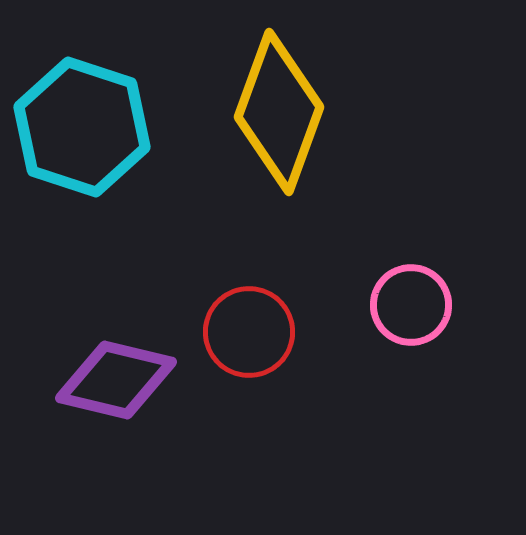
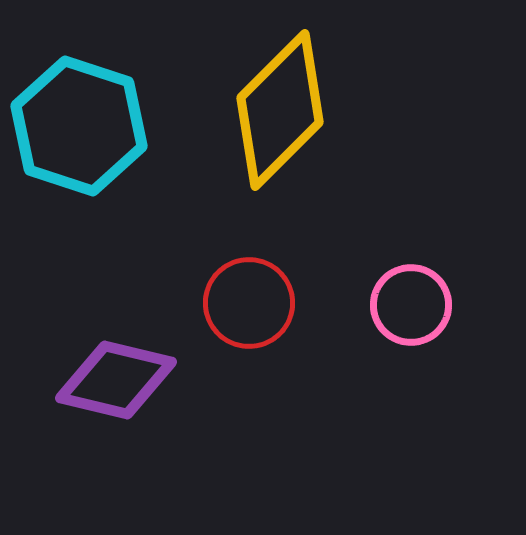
yellow diamond: moved 1 px right, 2 px up; rotated 25 degrees clockwise
cyan hexagon: moved 3 px left, 1 px up
red circle: moved 29 px up
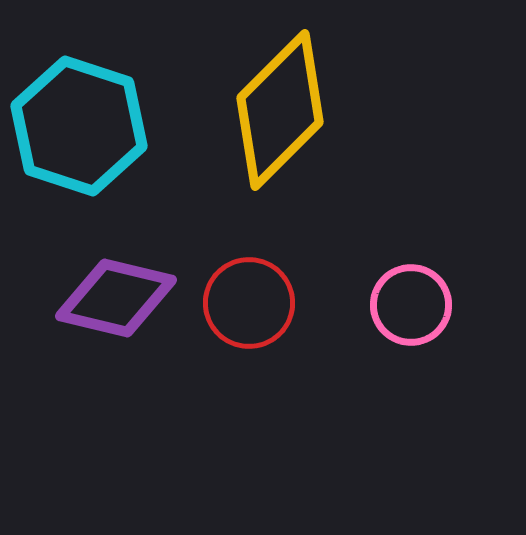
purple diamond: moved 82 px up
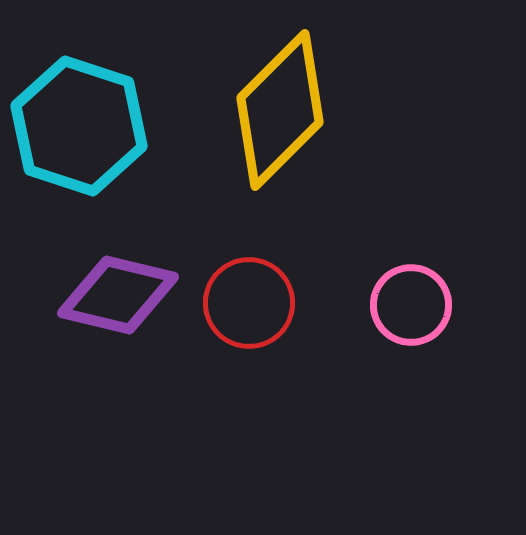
purple diamond: moved 2 px right, 3 px up
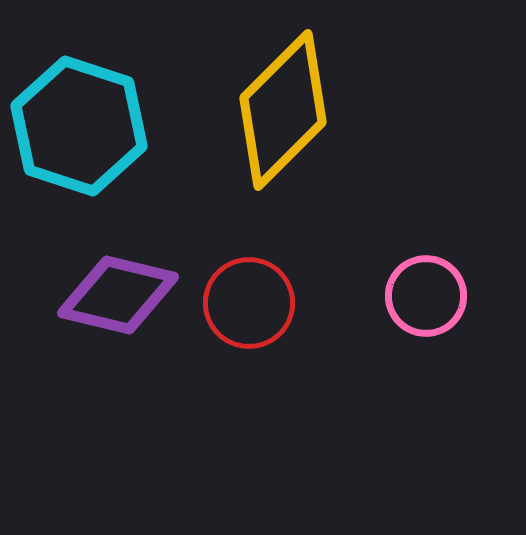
yellow diamond: moved 3 px right
pink circle: moved 15 px right, 9 px up
